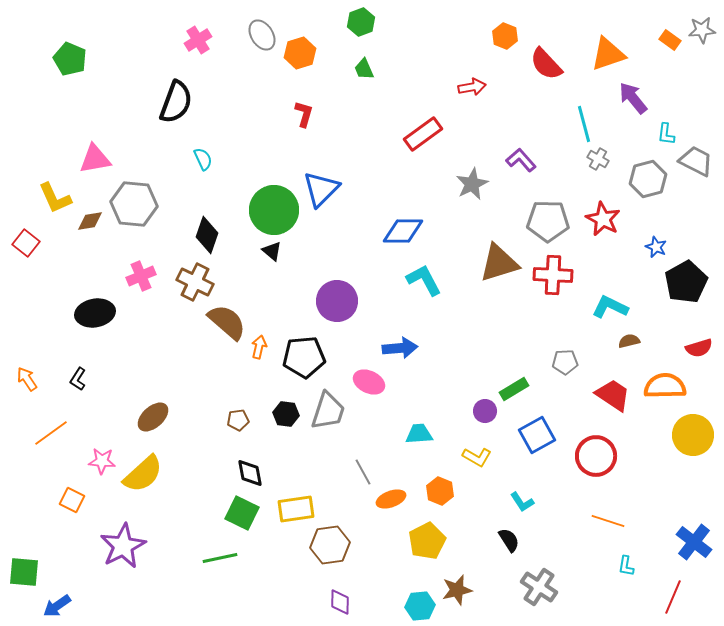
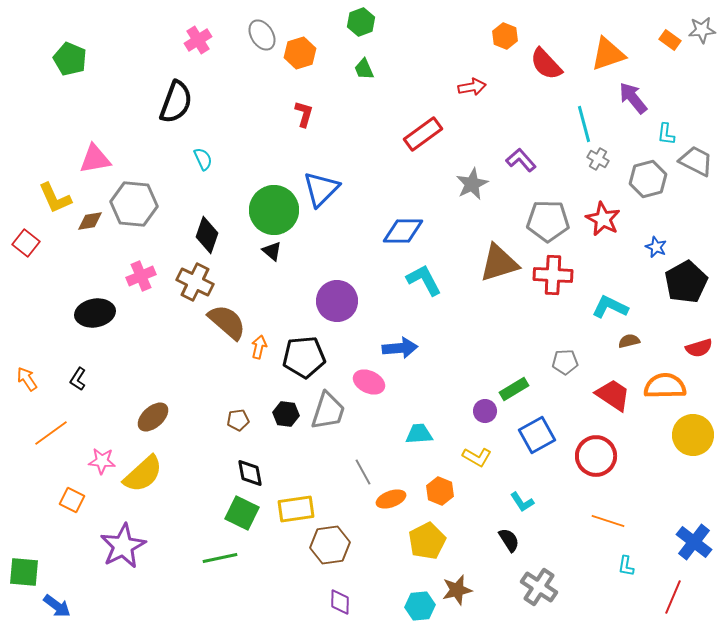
blue arrow at (57, 606): rotated 108 degrees counterclockwise
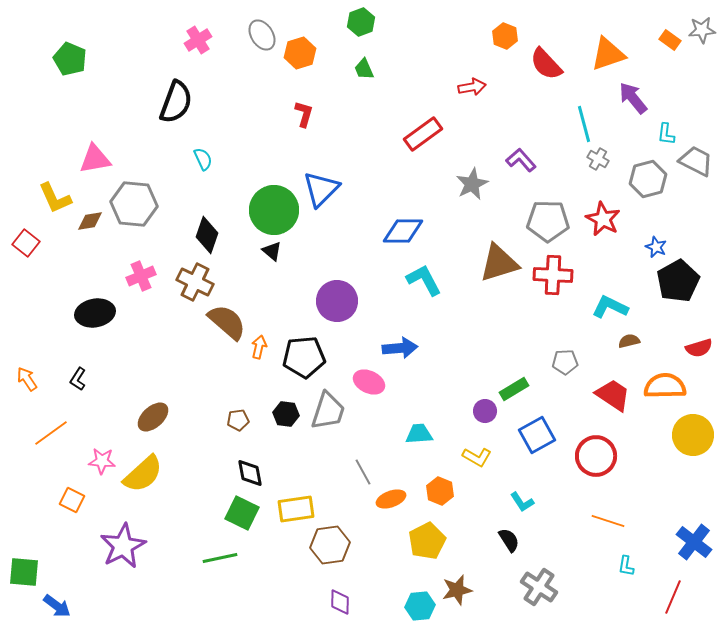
black pentagon at (686, 282): moved 8 px left, 1 px up
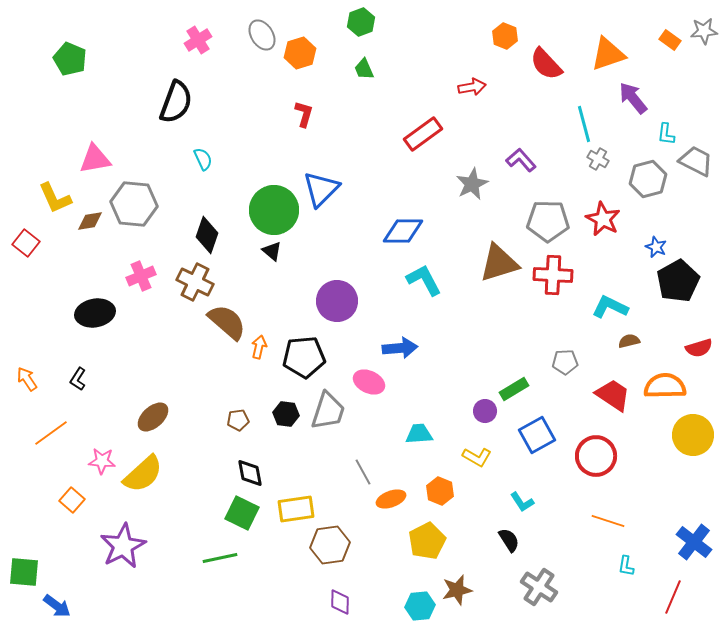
gray star at (702, 30): moved 2 px right, 1 px down
orange square at (72, 500): rotated 15 degrees clockwise
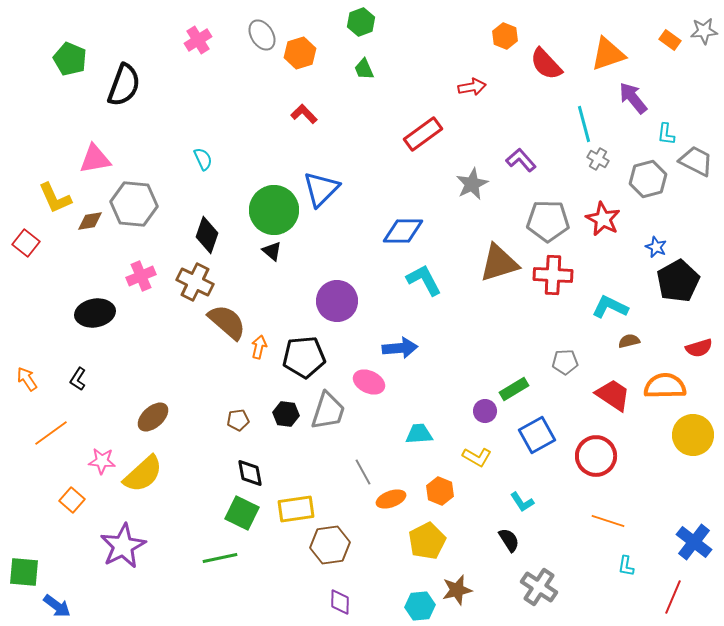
black semicircle at (176, 102): moved 52 px left, 17 px up
red L-shape at (304, 114): rotated 60 degrees counterclockwise
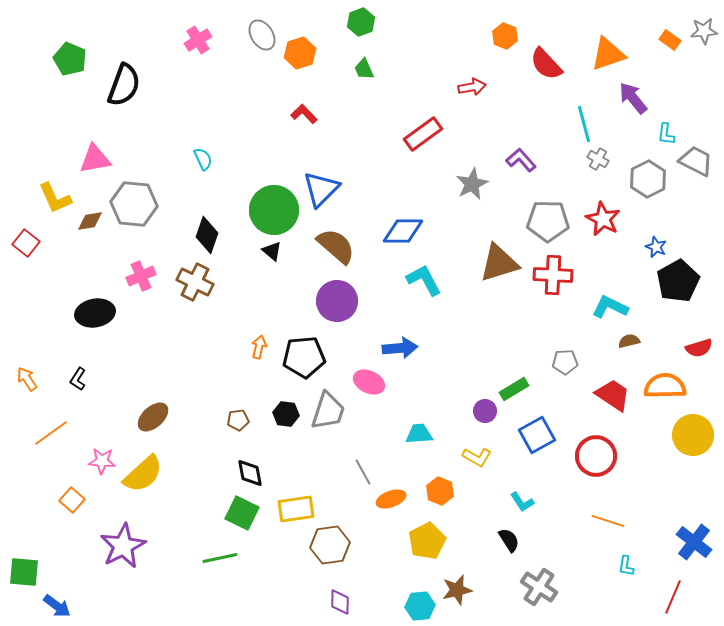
gray hexagon at (648, 179): rotated 12 degrees counterclockwise
brown semicircle at (227, 322): moved 109 px right, 76 px up
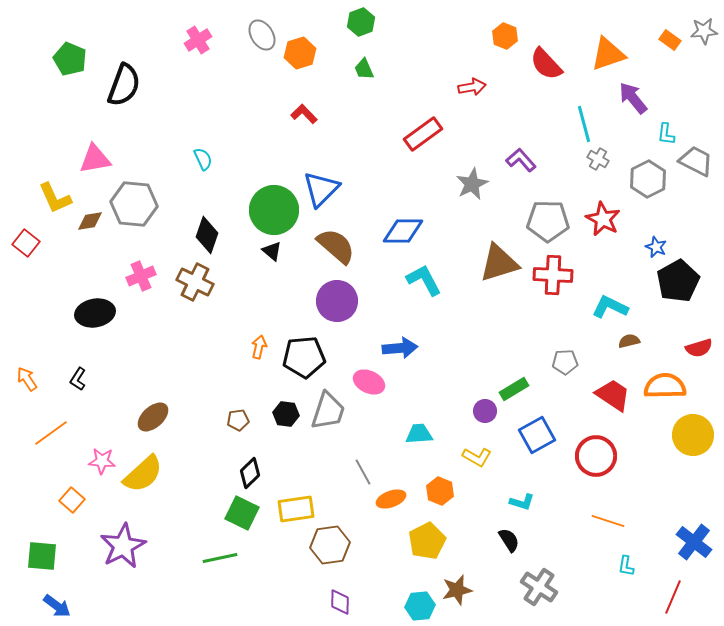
black diamond at (250, 473): rotated 56 degrees clockwise
cyan L-shape at (522, 502): rotated 40 degrees counterclockwise
green square at (24, 572): moved 18 px right, 16 px up
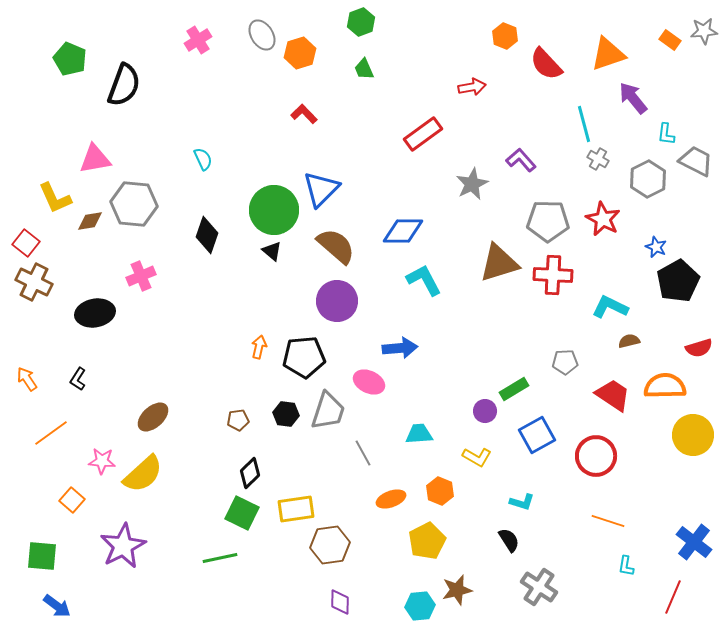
brown cross at (195, 282): moved 161 px left
gray line at (363, 472): moved 19 px up
